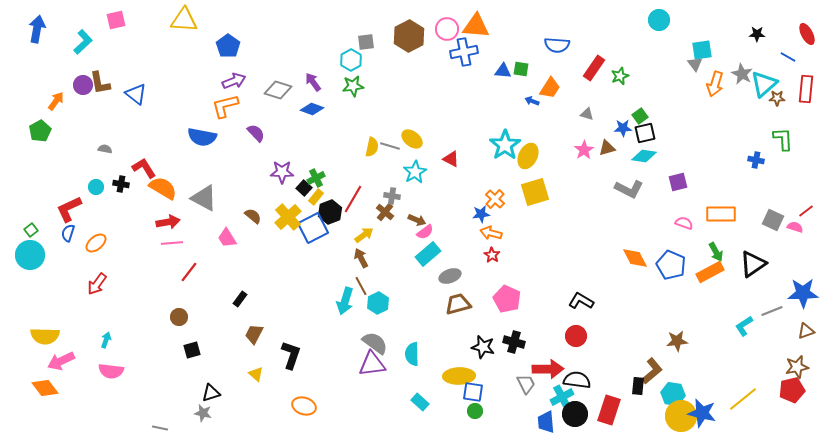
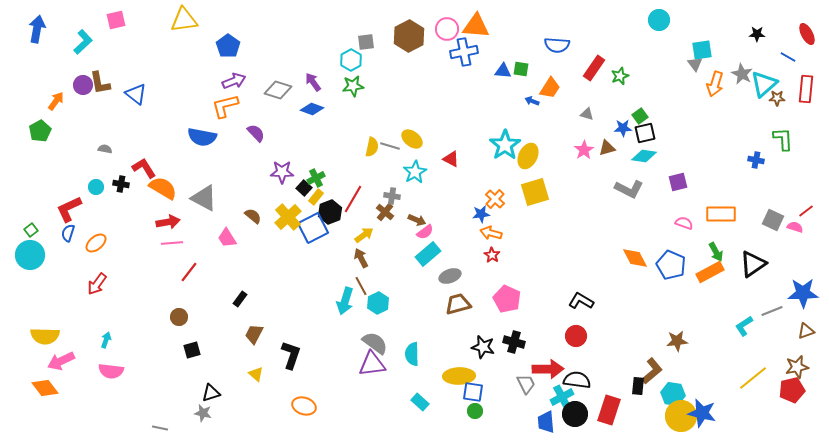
yellow triangle at (184, 20): rotated 12 degrees counterclockwise
yellow line at (743, 399): moved 10 px right, 21 px up
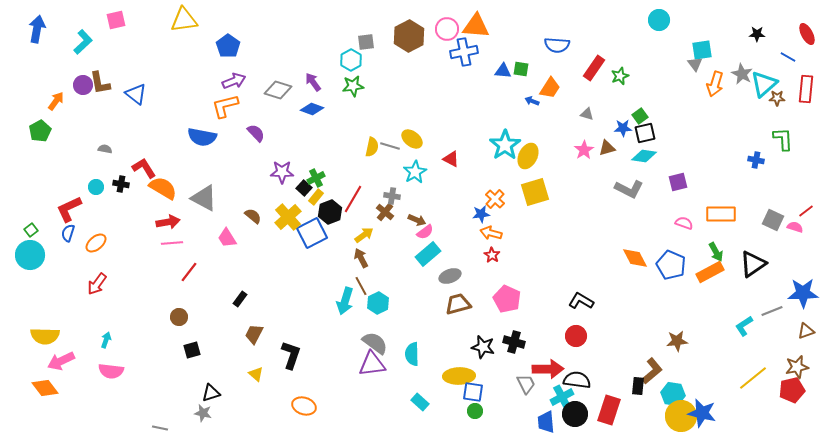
blue square at (313, 228): moved 1 px left, 5 px down
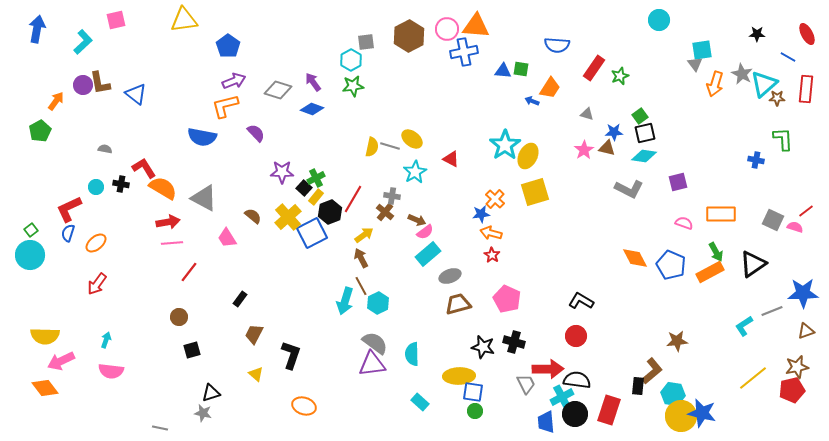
blue star at (623, 128): moved 9 px left, 4 px down
brown triangle at (607, 148): rotated 30 degrees clockwise
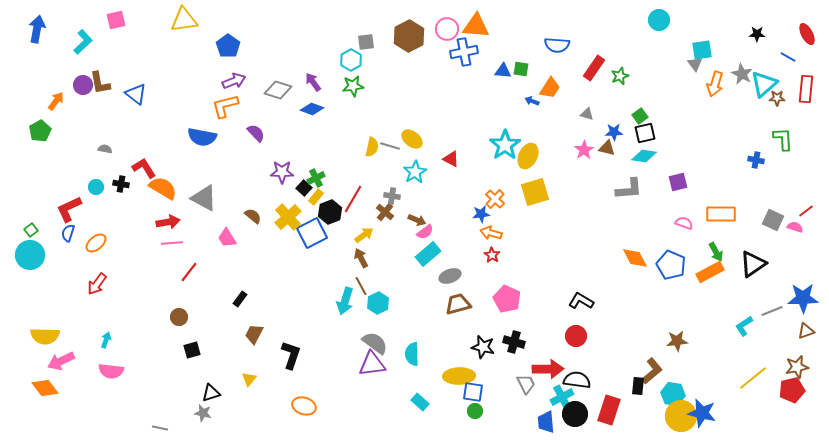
gray L-shape at (629, 189): rotated 32 degrees counterclockwise
blue star at (803, 293): moved 5 px down
yellow triangle at (256, 374): moved 7 px left, 5 px down; rotated 28 degrees clockwise
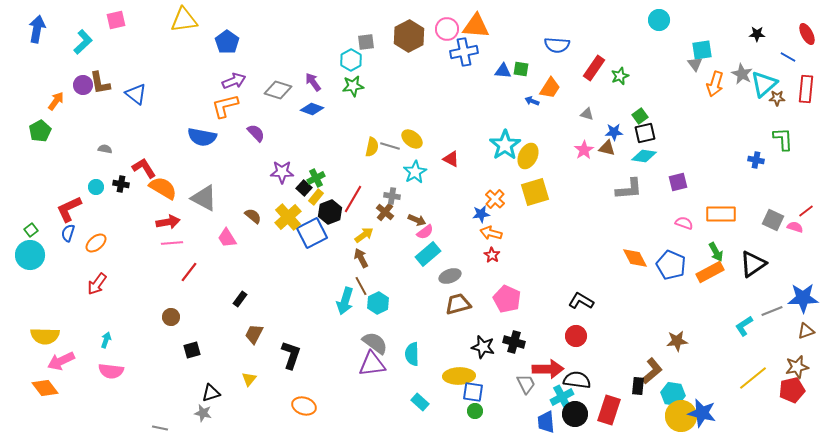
blue pentagon at (228, 46): moved 1 px left, 4 px up
brown circle at (179, 317): moved 8 px left
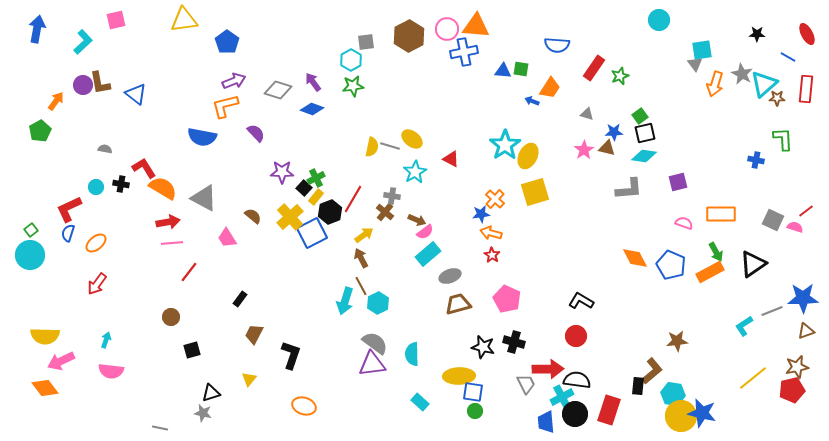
yellow cross at (288, 217): moved 2 px right
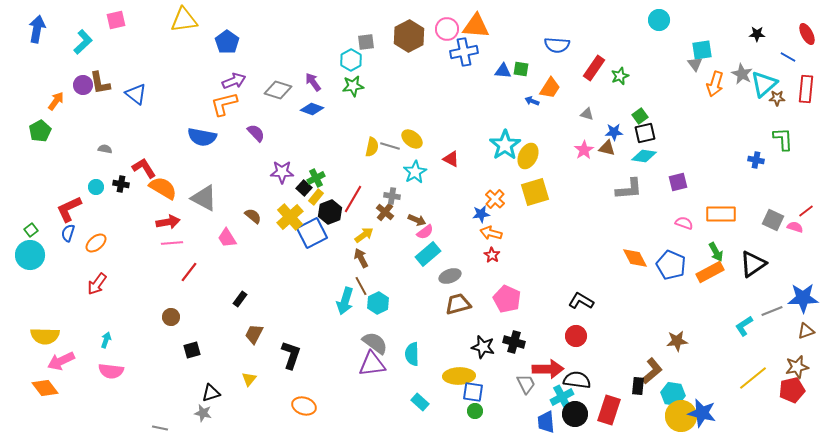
orange L-shape at (225, 106): moved 1 px left, 2 px up
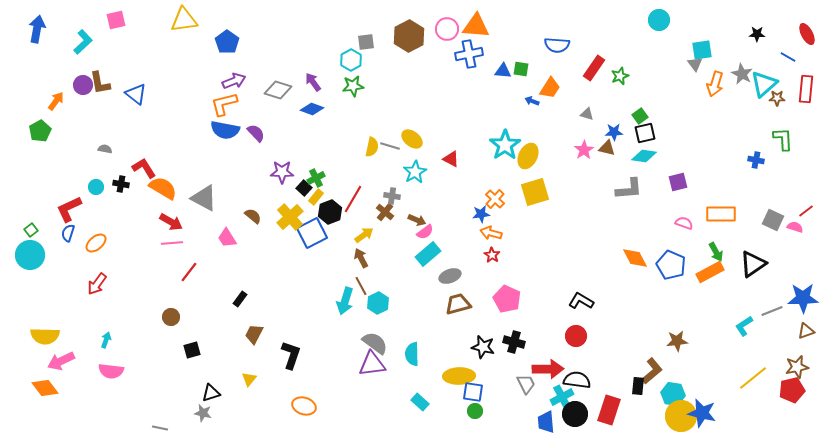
blue cross at (464, 52): moved 5 px right, 2 px down
blue semicircle at (202, 137): moved 23 px right, 7 px up
red arrow at (168, 222): moved 3 px right; rotated 40 degrees clockwise
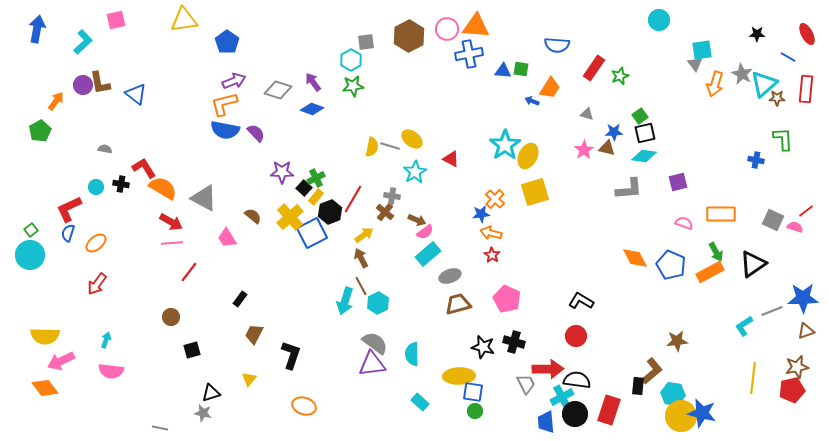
yellow line at (753, 378): rotated 44 degrees counterclockwise
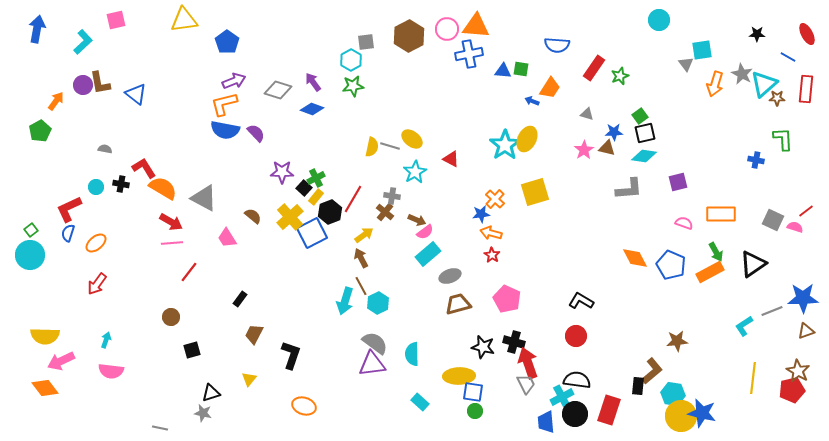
gray triangle at (695, 64): moved 9 px left
yellow ellipse at (528, 156): moved 1 px left, 17 px up
brown star at (797, 367): moved 1 px right, 4 px down; rotated 30 degrees counterclockwise
red arrow at (548, 369): moved 20 px left, 6 px up; rotated 108 degrees counterclockwise
